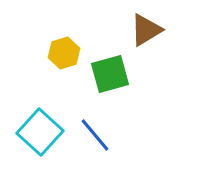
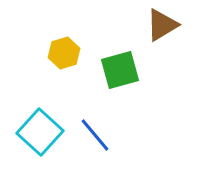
brown triangle: moved 16 px right, 5 px up
green square: moved 10 px right, 4 px up
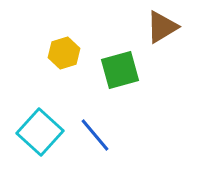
brown triangle: moved 2 px down
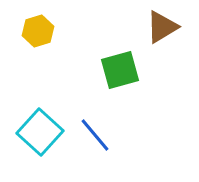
yellow hexagon: moved 26 px left, 22 px up
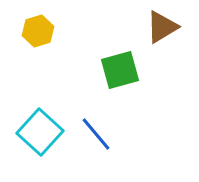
blue line: moved 1 px right, 1 px up
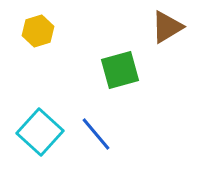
brown triangle: moved 5 px right
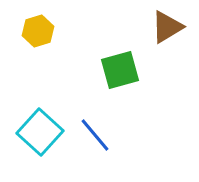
blue line: moved 1 px left, 1 px down
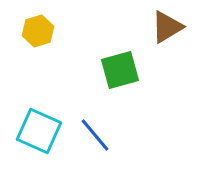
cyan square: moved 1 px left, 1 px up; rotated 18 degrees counterclockwise
